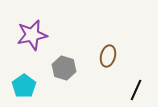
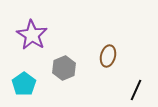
purple star: rotated 28 degrees counterclockwise
gray hexagon: rotated 20 degrees clockwise
cyan pentagon: moved 2 px up
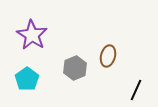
gray hexagon: moved 11 px right
cyan pentagon: moved 3 px right, 5 px up
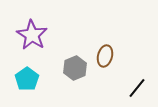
brown ellipse: moved 3 px left
black line: moved 1 px right, 2 px up; rotated 15 degrees clockwise
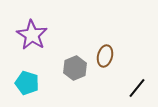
cyan pentagon: moved 4 px down; rotated 20 degrees counterclockwise
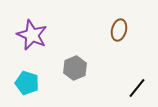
purple star: rotated 8 degrees counterclockwise
brown ellipse: moved 14 px right, 26 px up
